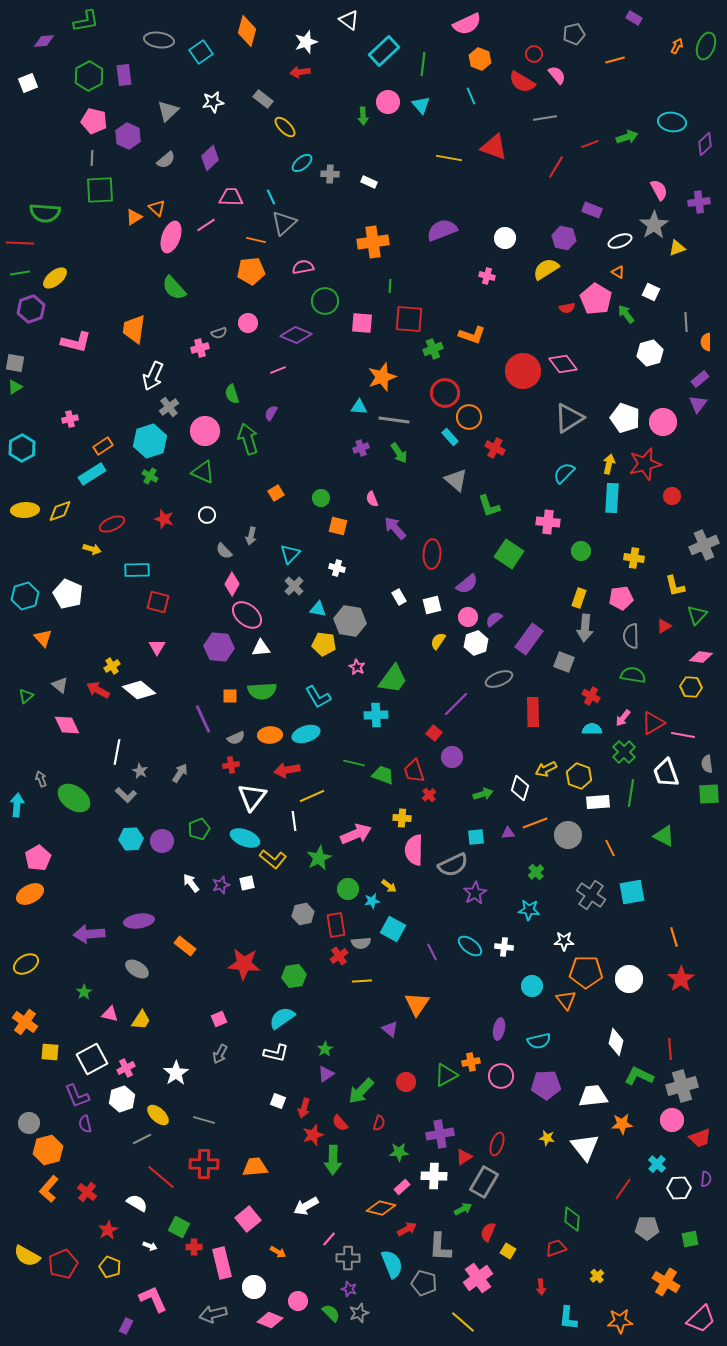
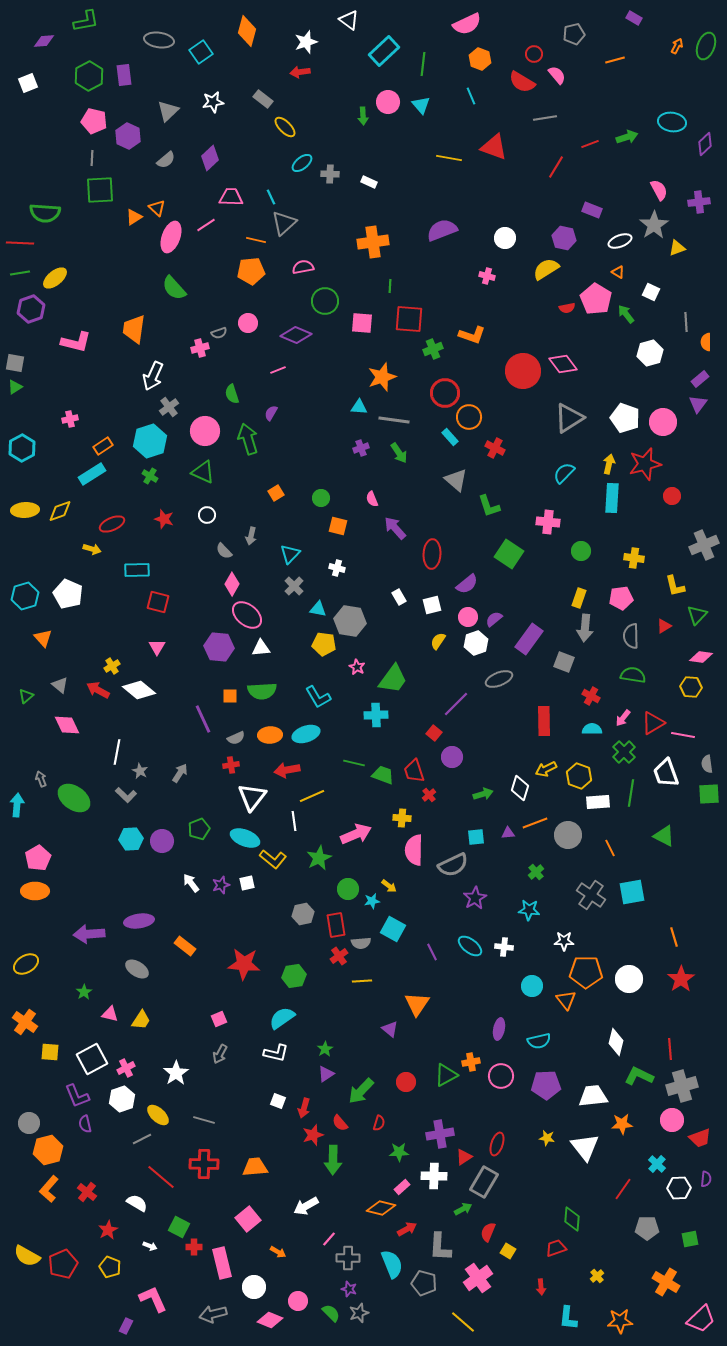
red rectangle at (533, 712): moved 11 px right, 9 px down
purple star at (475, 893): moved 5 px down
orange ellipse at (30, 894): moved 5 px right, 3 px up; rotated 28 degrees clockwise
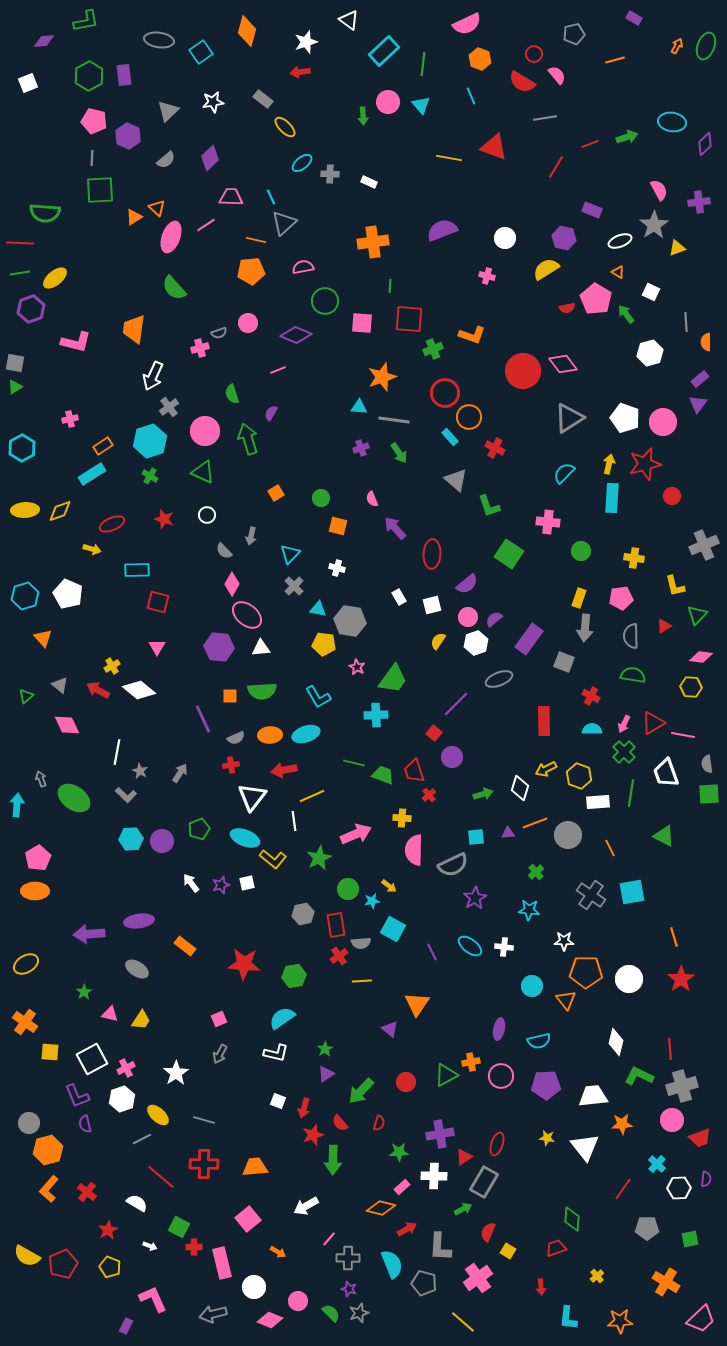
pink arrow at (623, 718): moved 1 px right, 6 px down; rotated 12 degrees counterclockwise
red arrow at (287, 770): moved 3 px left
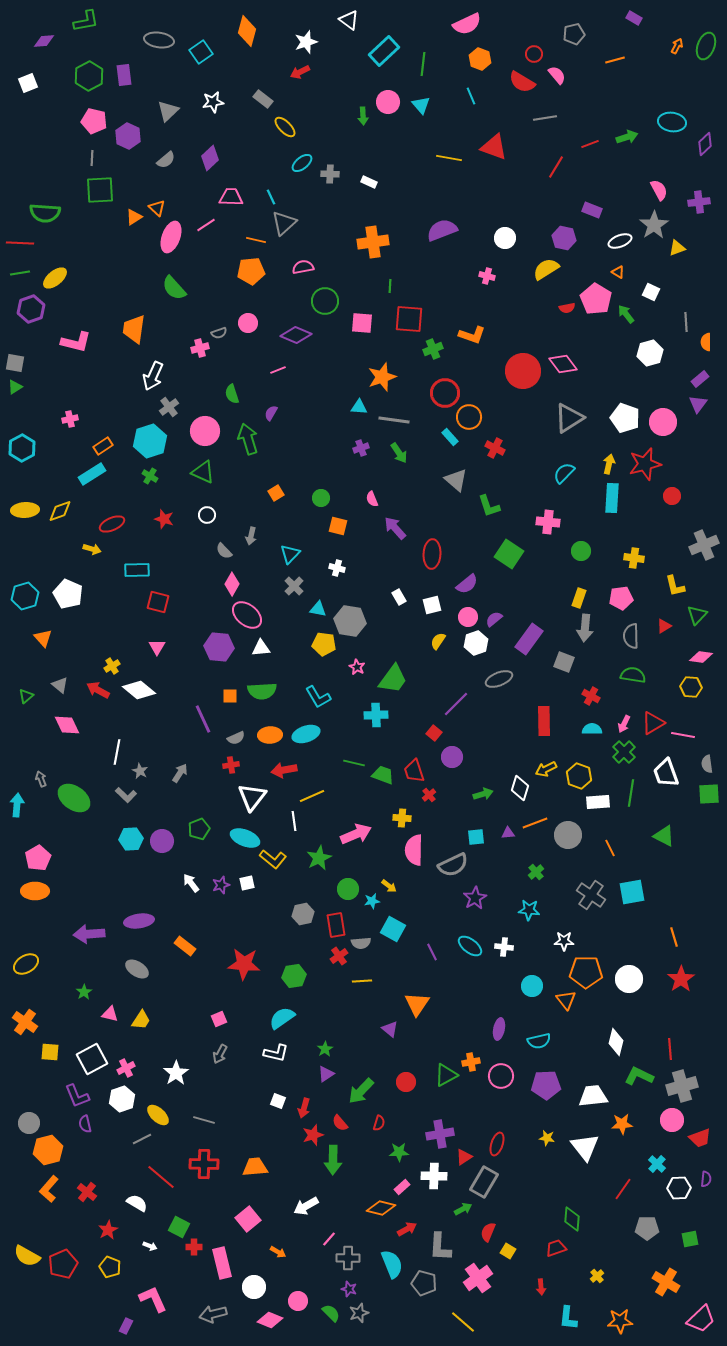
red arrow at (300, 72): rotated 18 degrees counterclockwise
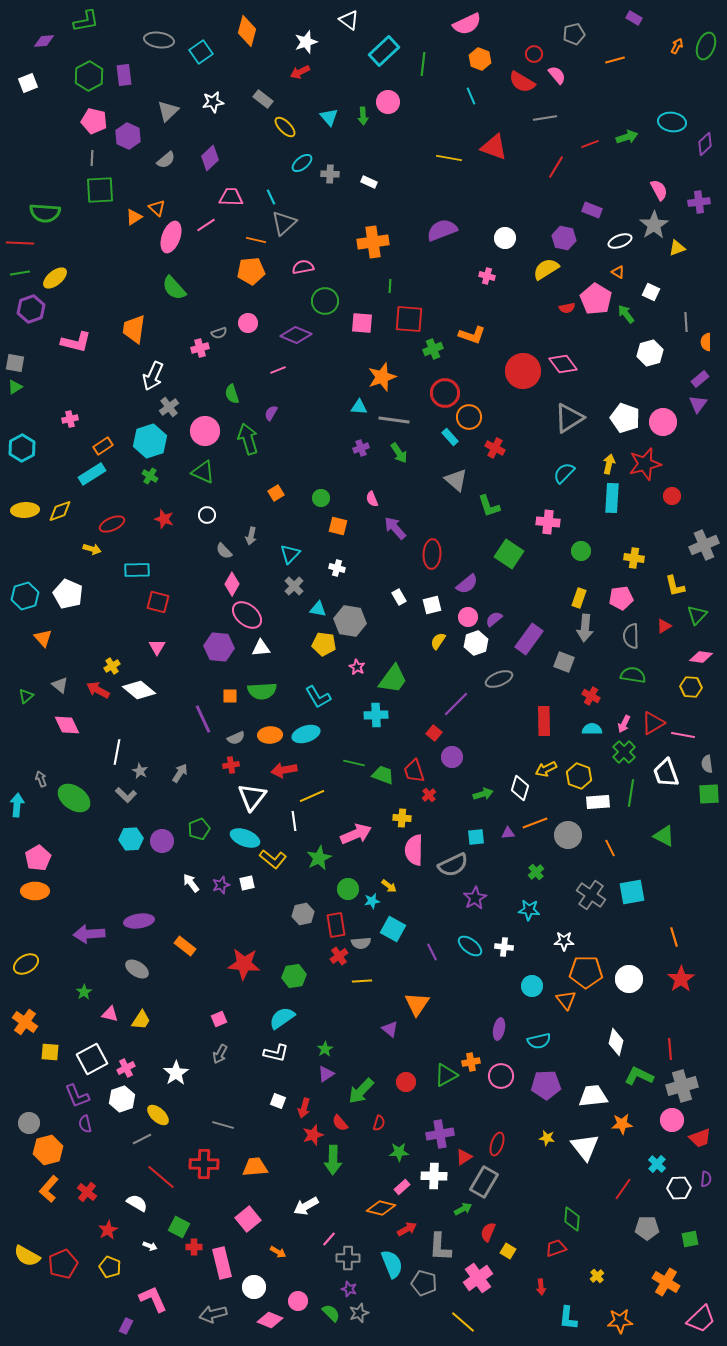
cyan triangle at (421, 105): moved 92 px left, 12 px down
gray line at (204, 1120): moved 19 px right, 5 px down
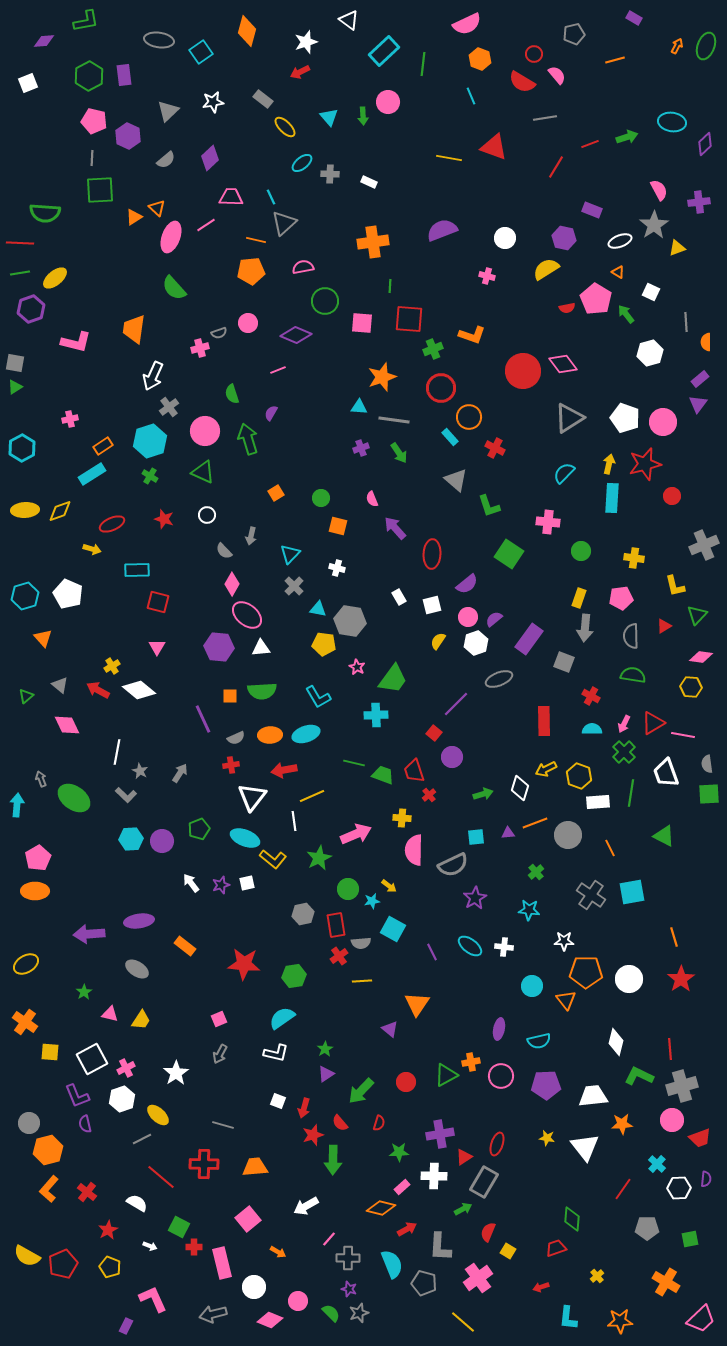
red circle at (445, 393): moved 4 px left, 5 px up
red arrow at (541, 1287): rotated 77 degrees clockwise
